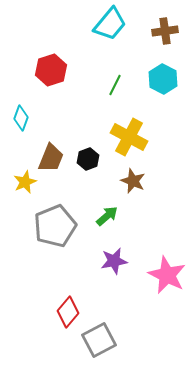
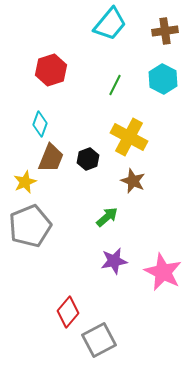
cyan diamond: moved 19 px right, 6 px down
green arrow: moved 1 px down
gray pentagon: moved 25 px left
pink star: moved 4 px left, 3 px up
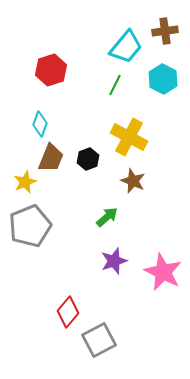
cyan trapezoid: moved 16 px right, 23 px down
purple star: rotated 8 degrees counterclockwise
